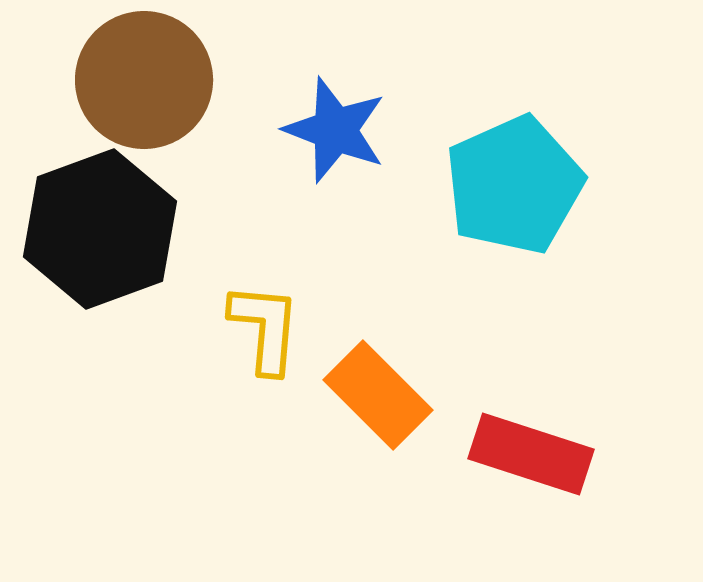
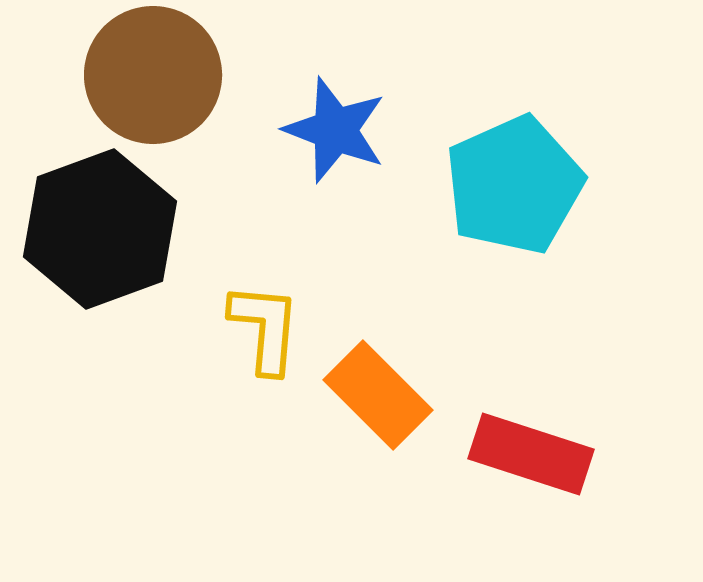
brown circle: moved 9 px right, 5 px up
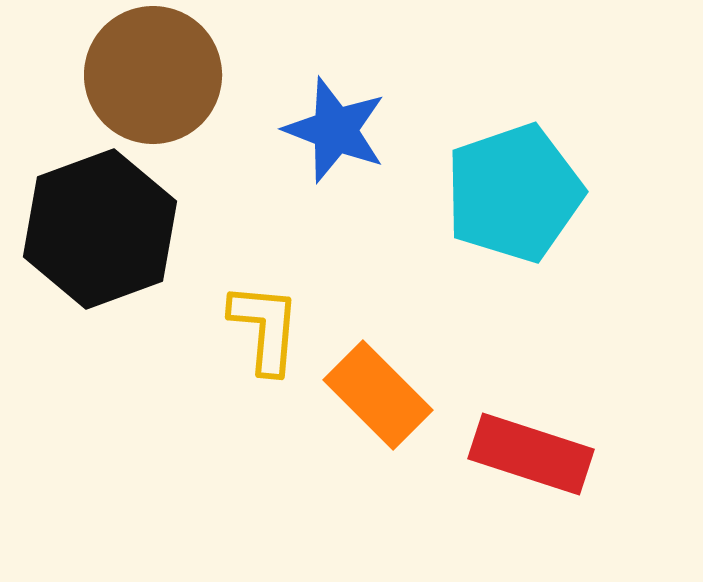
cyan pentagon: moved 8 px down; rotated 5 degrees clockwise
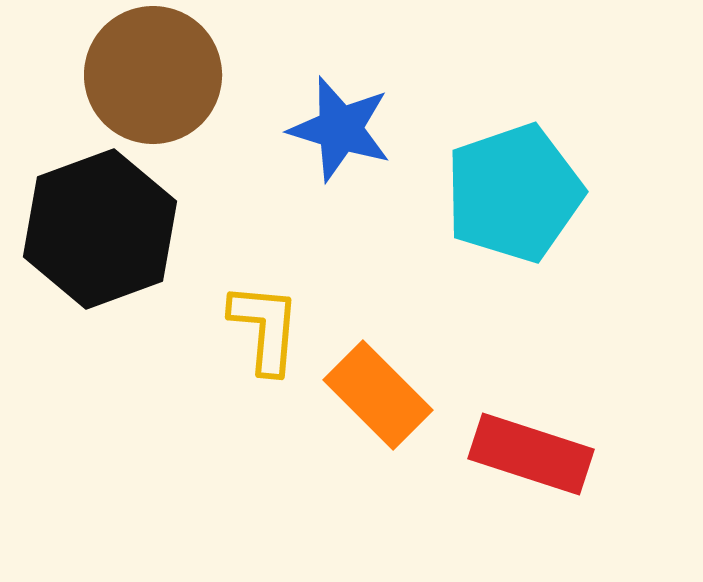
blue star: moved 5 px right, 1 px up; rotated 4 degrees counterclockwise
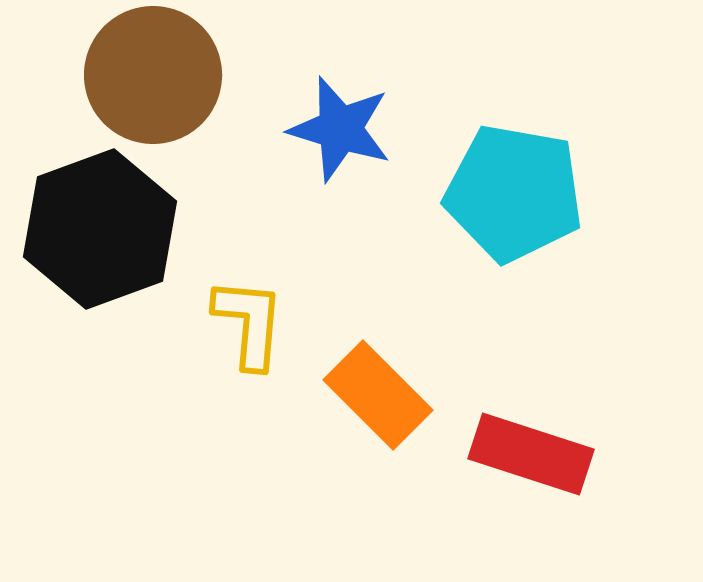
cyan pentagon: rotated 29 degrees clockwise
yellow L-shape: moved 16 px left, 5 px up
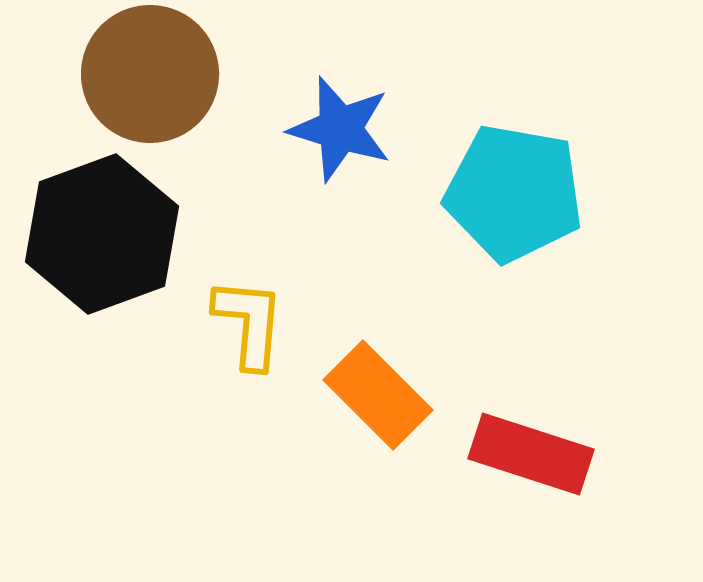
brown circle: moved 3 px left, 1 px up
black hexagon: moved 2 px right, 5 px down
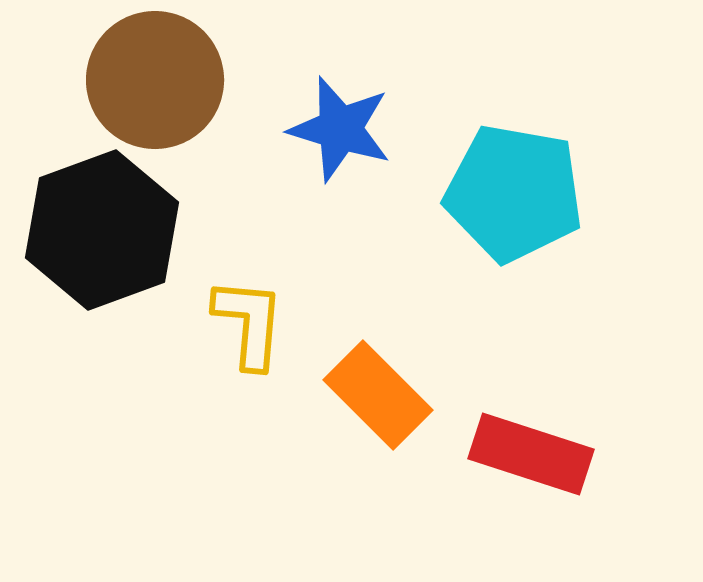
brown circle: moved 5 px right, 6 px down
black hexagon: moved 4 px up
